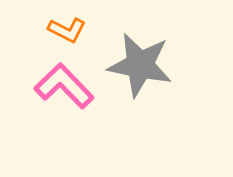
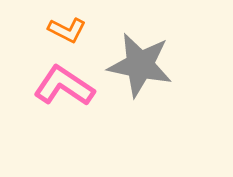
pink L-shape: rotated 12 degrees counterclockwise
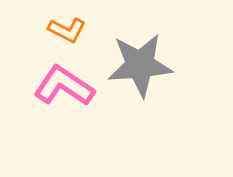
gray star: rotated 16 degrees counterclockwise
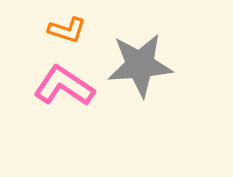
orange L-shape: rotated 9 degrees counterclockwise
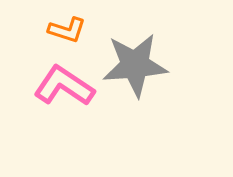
gray star: moved 5 px left
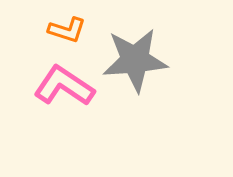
gray star: moved 5 px up
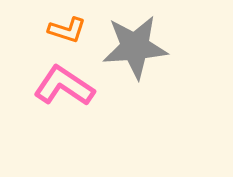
gray star: moved 13 px up
